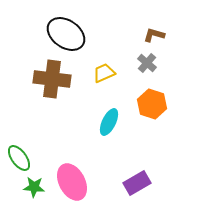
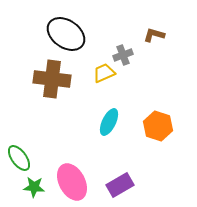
gray cross: moved 24 px left, 8 px up; rotated 30 degrees clockwise
orange hexagon: moved 6 px right, 22 px down
purple rectangle: moved 17 px left, 2 px down
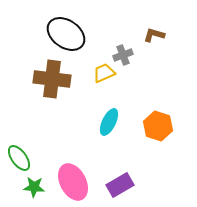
pink ellipse: moved 1 px right
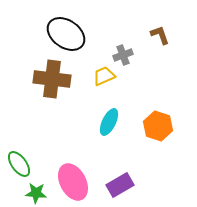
brown L-shape: moved 6 px right; rotated 55 degrees clockwise
yellow trapezoid: moved 3 px down
green ellipse: moved 6 px down
green star: moved 2 px right, 6 px down
